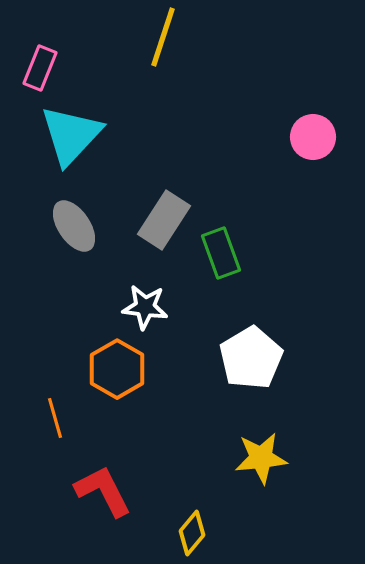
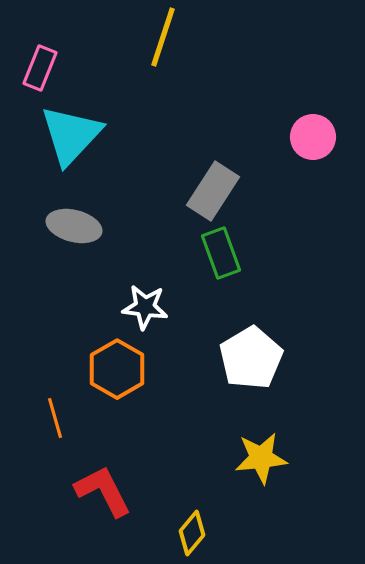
gray rectangle: moved 49 px right, 29 px up
gray ellipse: rotated 42 degrees counterclockwise
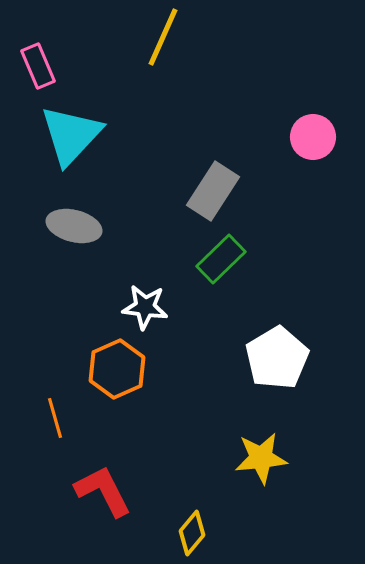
yellow line: rotated 6 degrees clockwise
pink rectangle: moved 2 px left, 2 px up; rotated 45 degrees counterclockwise
green rectangle: moved 6 px down; rotated 66 degrees clockwise
white pentagon: moved 26 px right
orange hexagon: rotated 6 degrees clockwise
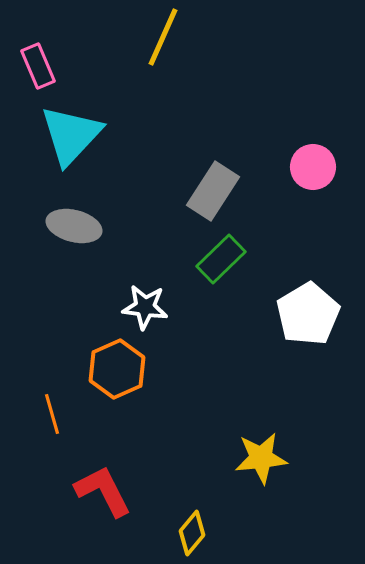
pink circle: moved 30 px down
white pentagon: moved 31 px right, 44 px up
orange line: moved 3 px left, 4 px up
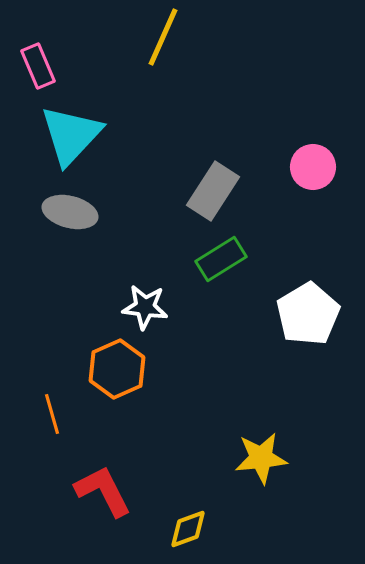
gray ellipse: moved 4 px left, 14 px up
green rectangle: rotated 12 degrees clockwise
yellow diamond: moved 4 px left, 4 px up; rotated 30 degrees clockwise
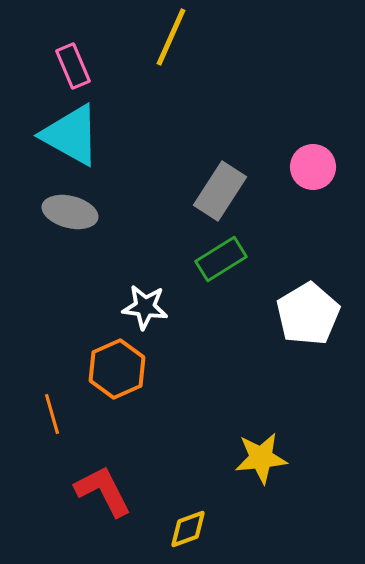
yellow line: moved 8 px right
pink rectangle: moved 35 px right
cyan triangle: rotated 44 degrees counterclockwise
gray rectangle: moved 7 px right
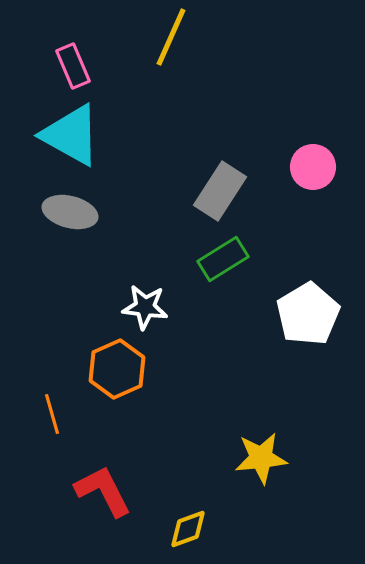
green rectangle: moved 2 px right
